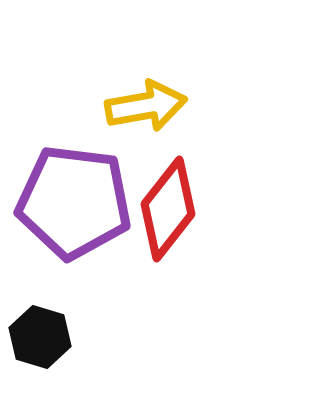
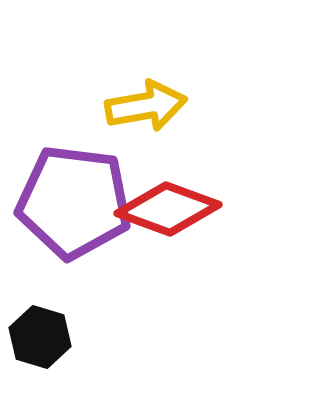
red diamond: rotated 72 degrees clockwise
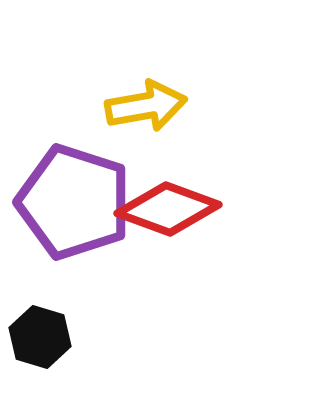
purple pentagon: rotated 11 degrees clockwise
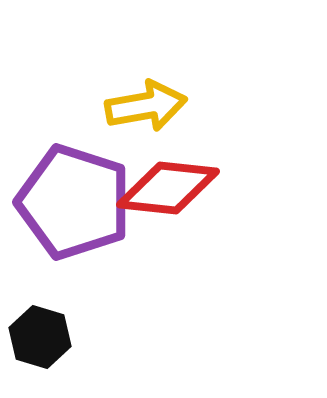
red diamond: moved 21 px up; rotated 14 degrees counterclockwise
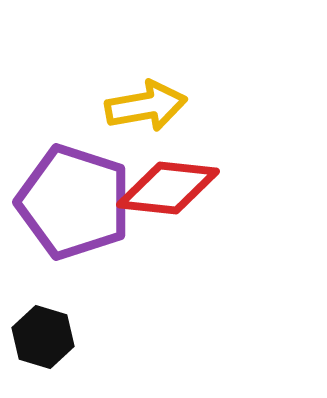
black hexagon: moved 3 px right
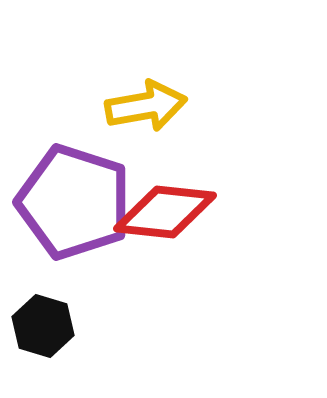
red diamond: moved 3 px left, 24 px down
black hexagon: moved 11 px up
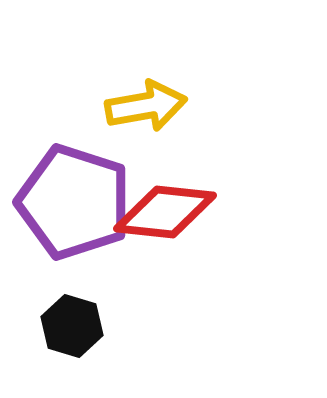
black hexagon: moved 29 px right
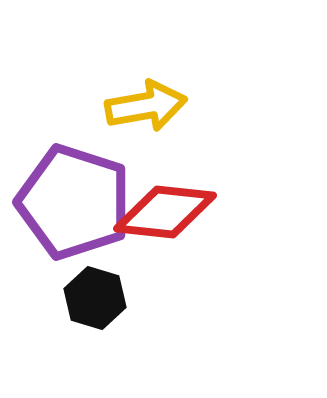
black hexagon: moved 23 px right, 28 px up
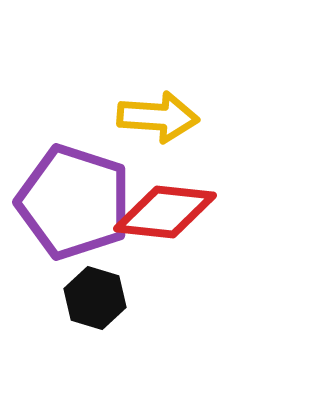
yellow arrow: moved 12 px right, 11 px down; rotated 14 degrees clockwise
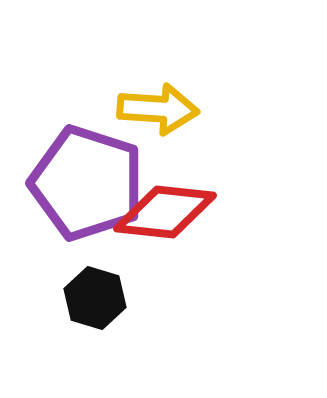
yellow arrow: moved 8 px up
purple pentagon: moved 13 px right, 19 px up
